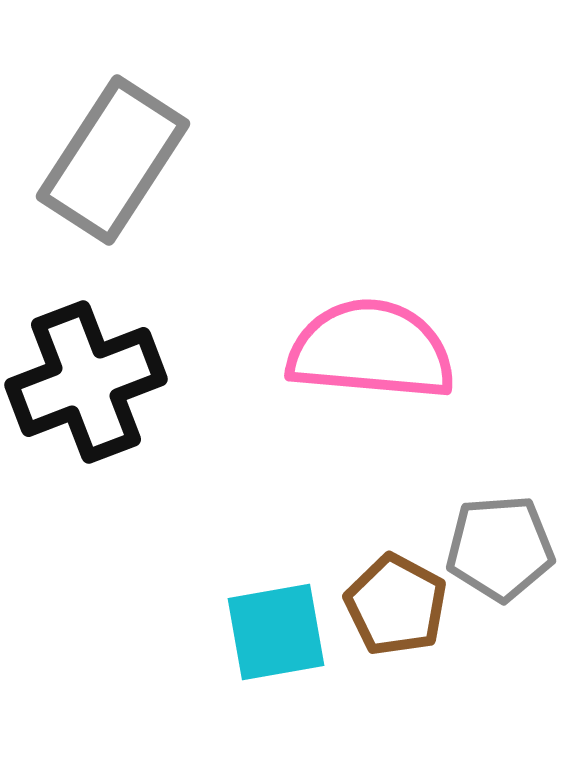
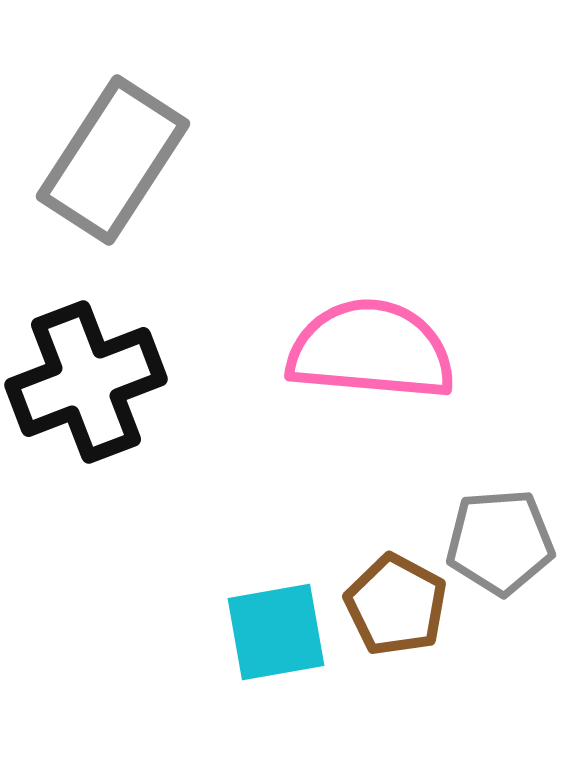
gray pentagon: moved 6 px up
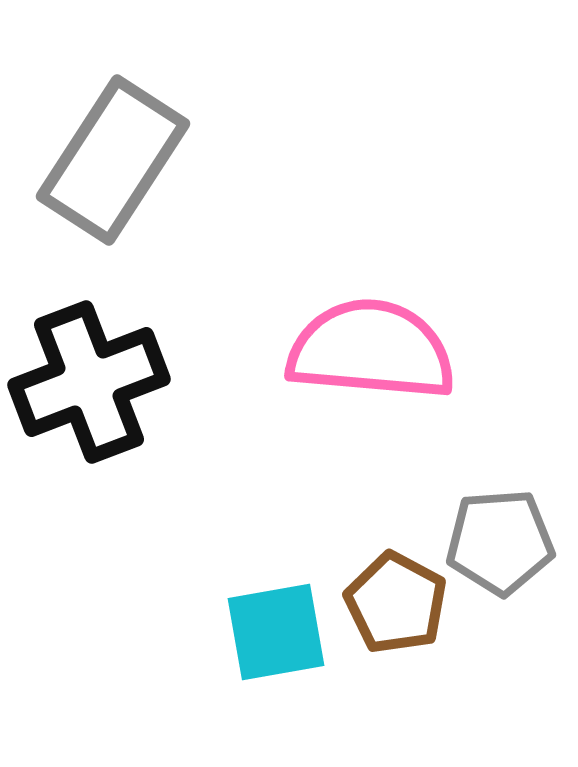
black cross: moved 3 px right
brown pentagon: moved 2 px up
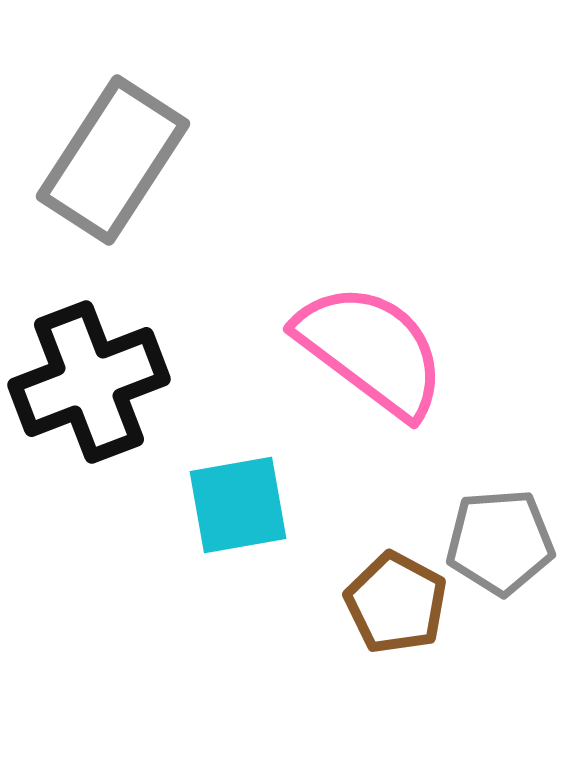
pink semicircle: rotated 32 degrees clockwise
cyan square: moved 38 px left, 127 px up
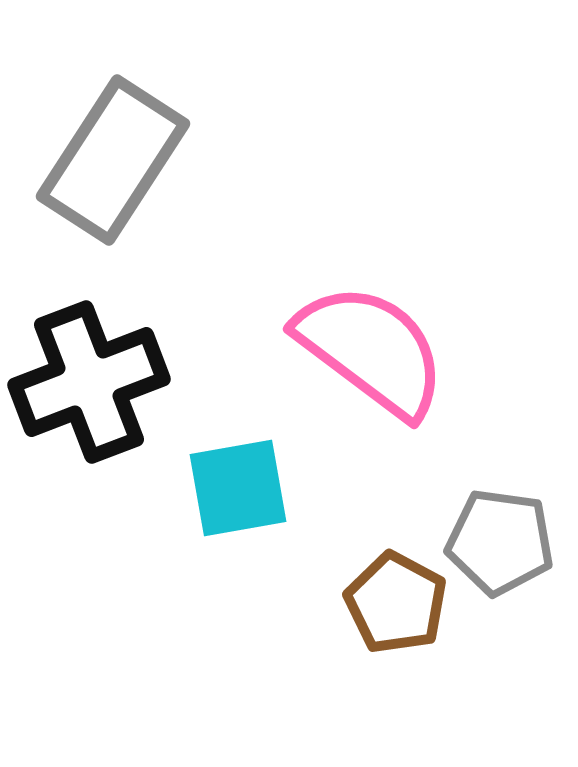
cyan square: moved 17 px up
gray pentagon: rotated 12 degrees clockwise
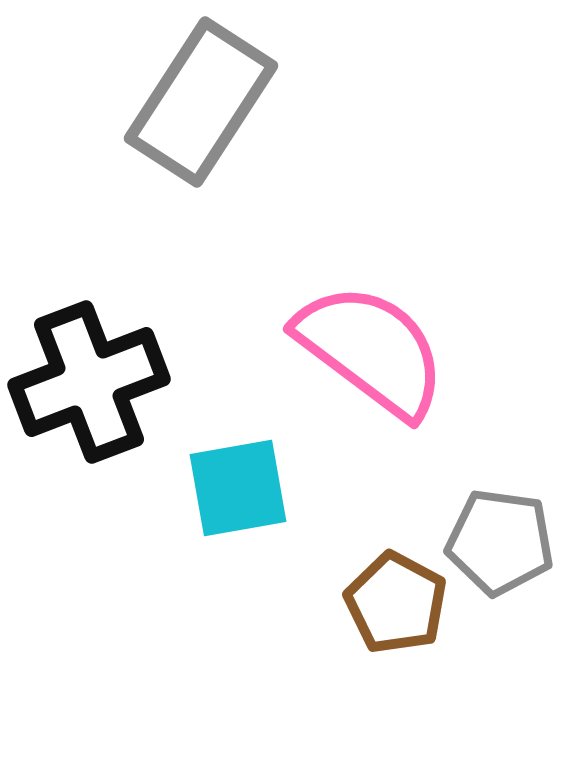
gray rectangle: moved 88 px right, 58 px up
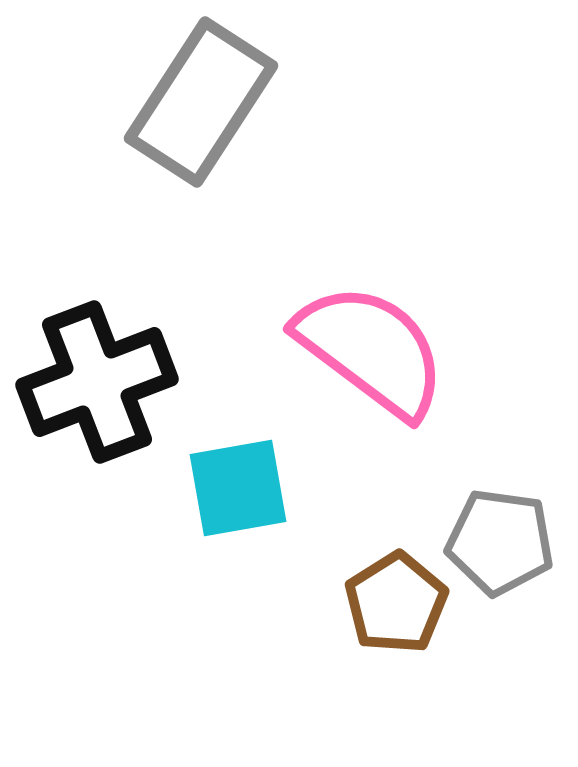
black cross: moved 8 px right
brown pentagon: rotated 12 degrees clockwise
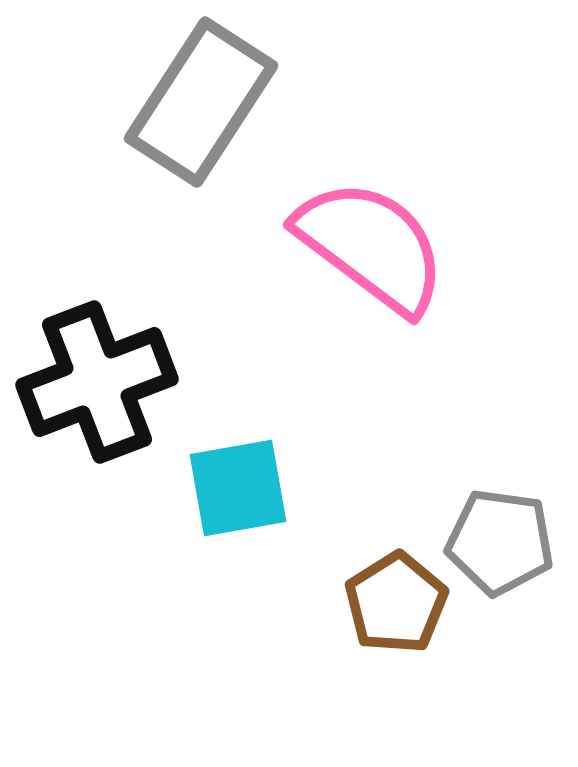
pink semicircle: moved 104 px up
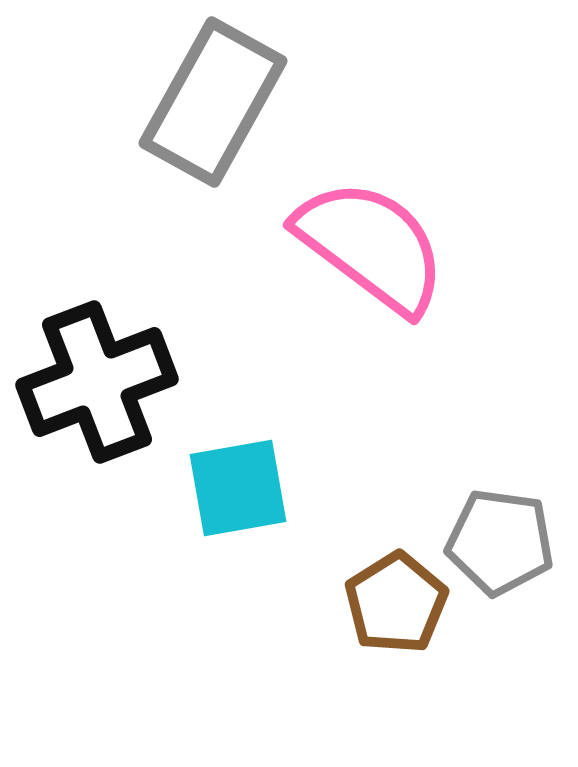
gray rectangle: moved 12 px right; rotated 4 degrees counterclockwise
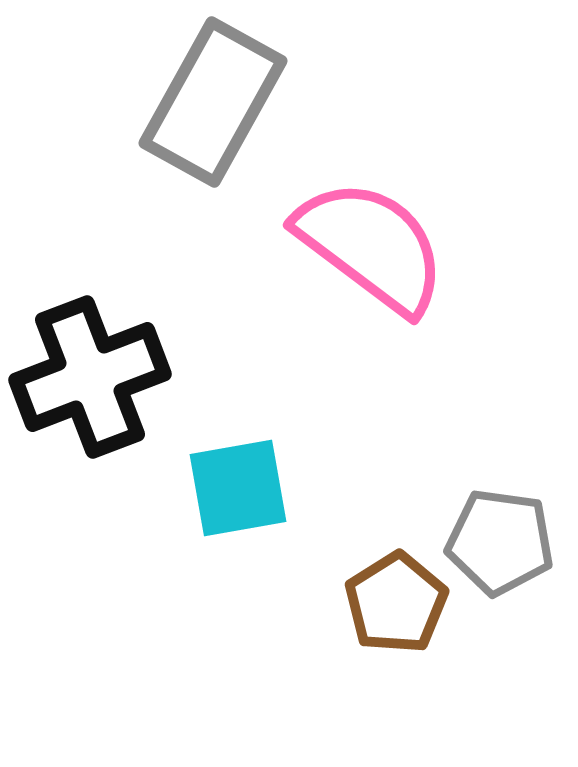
black cross: moved 7 px left, 5 px up
